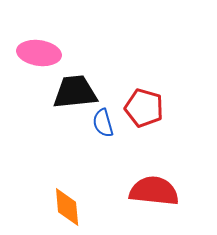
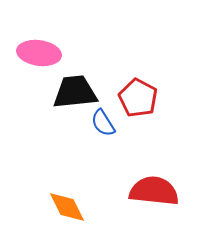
red pentagon: moved 6 px left, 10 px up; rotated 12 degrees clockwise
blue semicircle: rotated 16 degrees counterclockwise
orange diamond: rotated 21 degrees counterclockwise
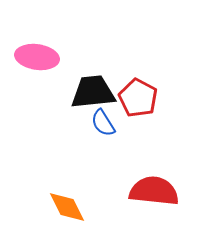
pink ellipse: moved 2 px left, 4 px down
black trapezoid: moved 18 px right
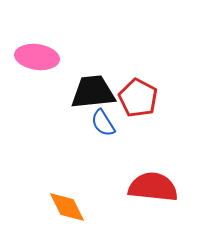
red semicircle: moved 1 px left, 4 px up
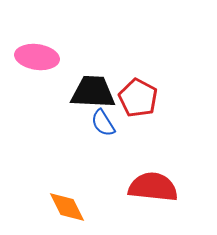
black trapezoid: rotated 9 degrees clockwise
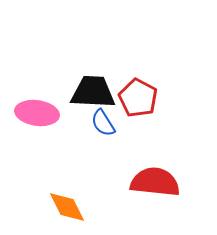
pink ellipse: moved 56 px down
red semicircle: moved 2 px right, 5 px up
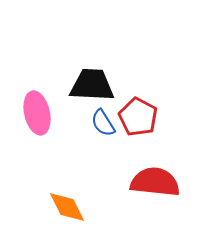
black trapezoid: moved 1 px left, 7 px up
red pentagon: moved 19 px down
pink ellipse: rotated 69 degrees clockwise
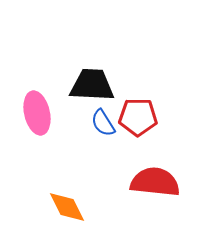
red pentagon: rotated 27 degrees counterclockwise
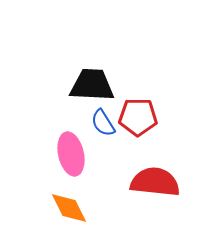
pink ellipse: moved 34 px right, 41 px down
orange diamond: moved 2 px right, 1 px down
